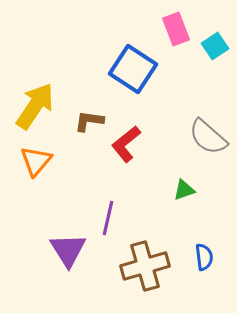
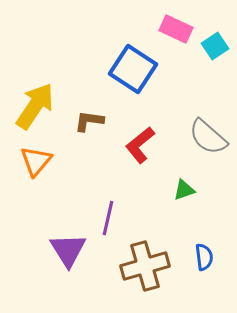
pink rectangle: rotated 44 degrees counterclockwise
red L-shape: moved 14 px right, 1 px down
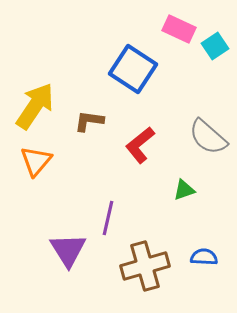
pink rectangle: moved 3 px right
blue semicircle: rotated 80 degrees counterclockwise
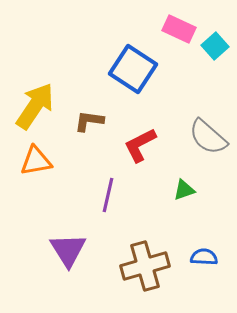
cyan square: rotated 8 degrees counterclockwise
red L-shape: rotated 12 degrees clockwise
orange triangle: rotated 40 degrees clockwise
purple line: moved 23 px up
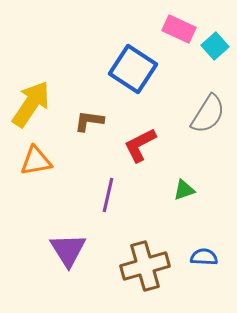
yellow arrow: moved 4 px left, 2 px up
gray semicircle: moved 23 px up; rotated 99 degrees counterclockwise
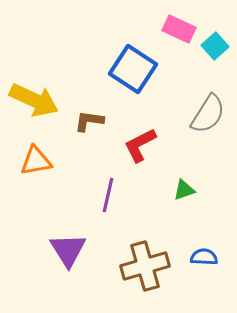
yellow arrow: moved 3 px right, 4 px up; rotated 81 degrees clockwise
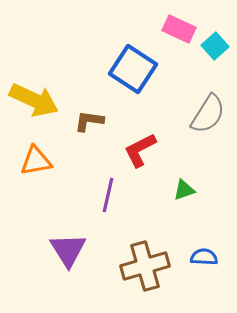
red L-shape: moved 5 px down
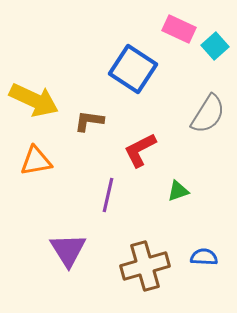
green triangle: moved 6 px left, 1 px down
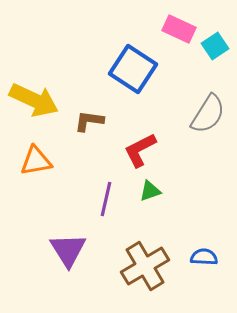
cyan square: rotated 8 degrees clockwise
green triangle: moved 28 px left
purple line: moved 2 px left, 4 px down
brown cross: rotated 15 degrees counterclockwise
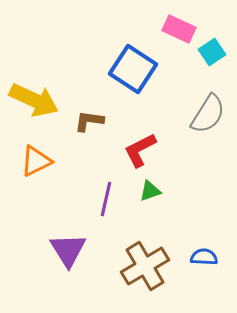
cyan square: moved 3 px left, 6 px down
orange triangle: rotated 16 degrees counterclockwise
